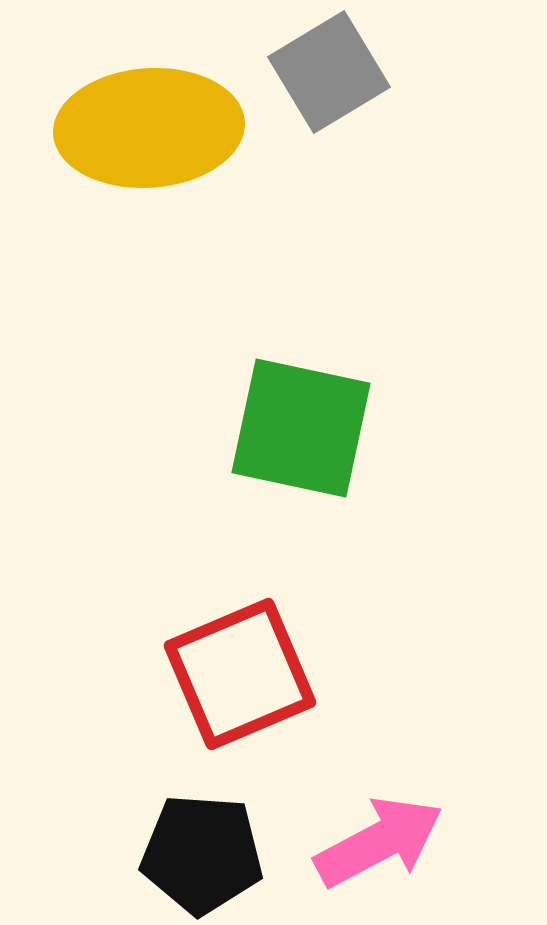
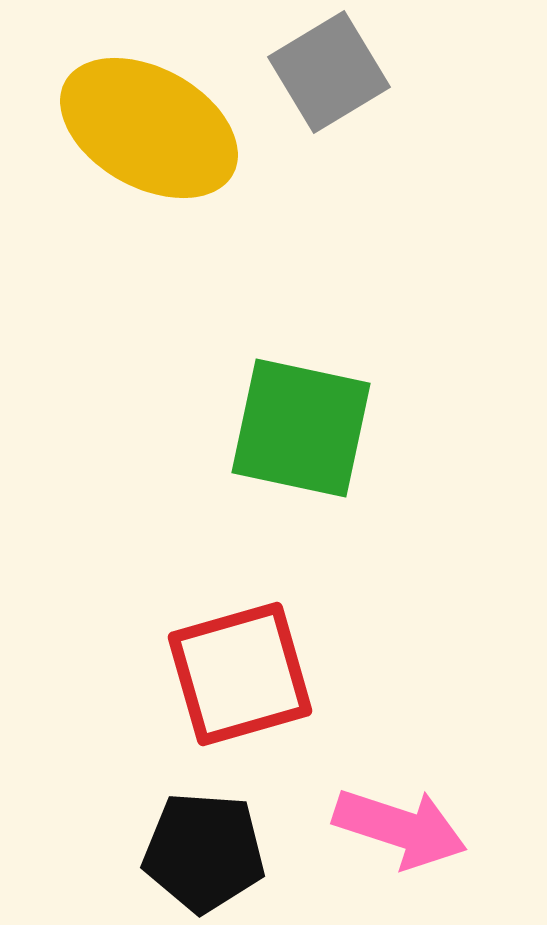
yellow ellipse: rotated 33 degrees clockwise
red square: rotated 7 degrees clockwise
pink arrow: moved 21 px right, 14 px up; rotated 46 degrees clockwise
black pentagon: moved 2 px right, 2 px up
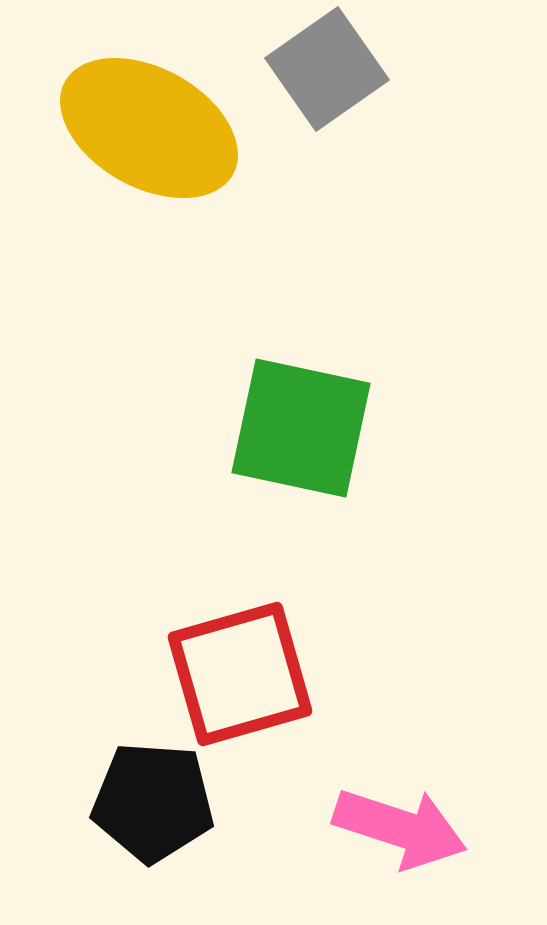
gray square: moved 2 px left, 3 px up; rotated 4 degrees counterclockwise
black pentagon: moved 51 px left, 50 px up
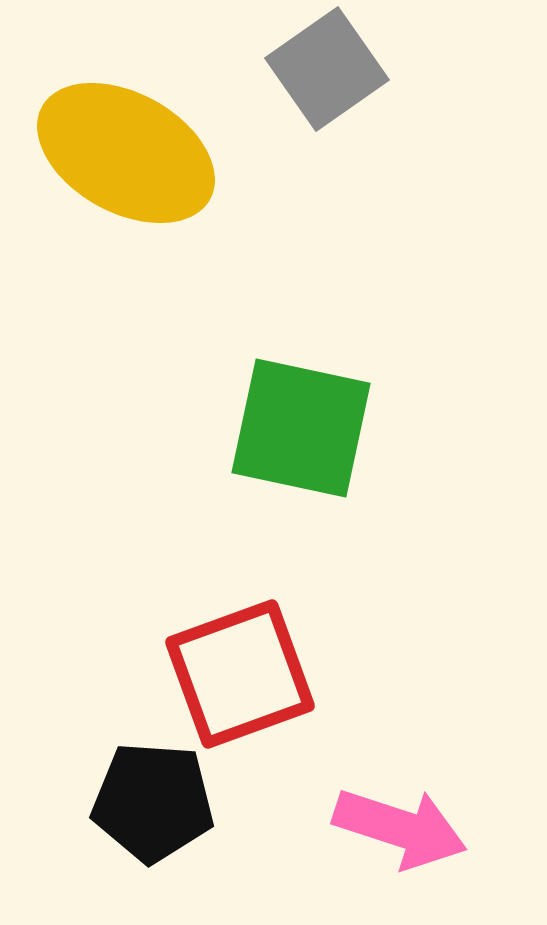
yellow ellipse: moved 23 px left, 25 px down
red square: rotated 4 degrees counterclockwise
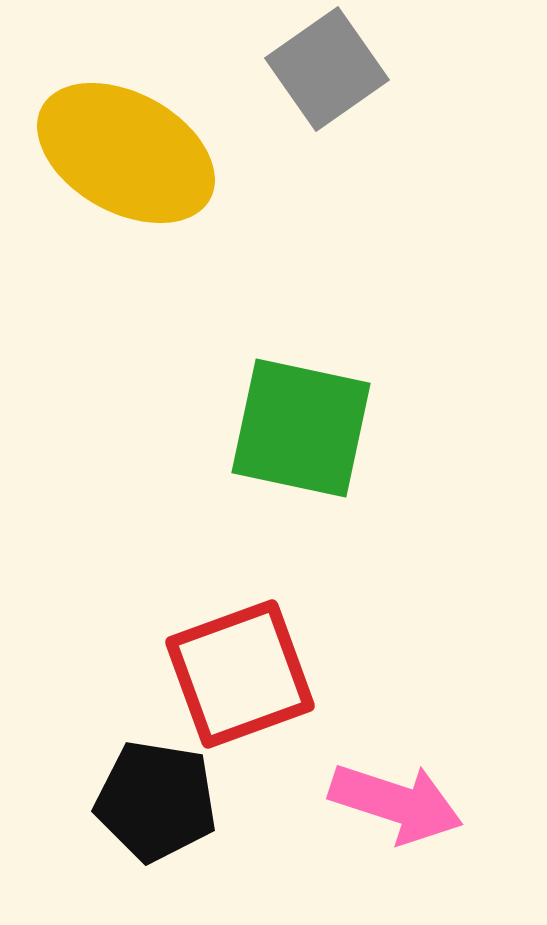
black pentagon: moved 3 px right, 1 px up; rotated 5 degrees clockwise
pink arrow: moved 4 px left, 25 px up
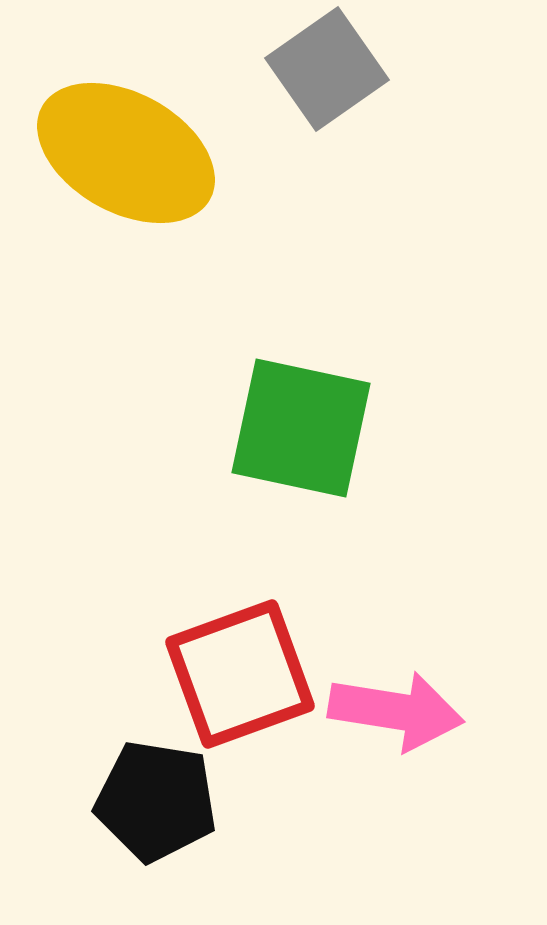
pink arrow: moved 92 px up; rotated 9 degrees counterclockwise
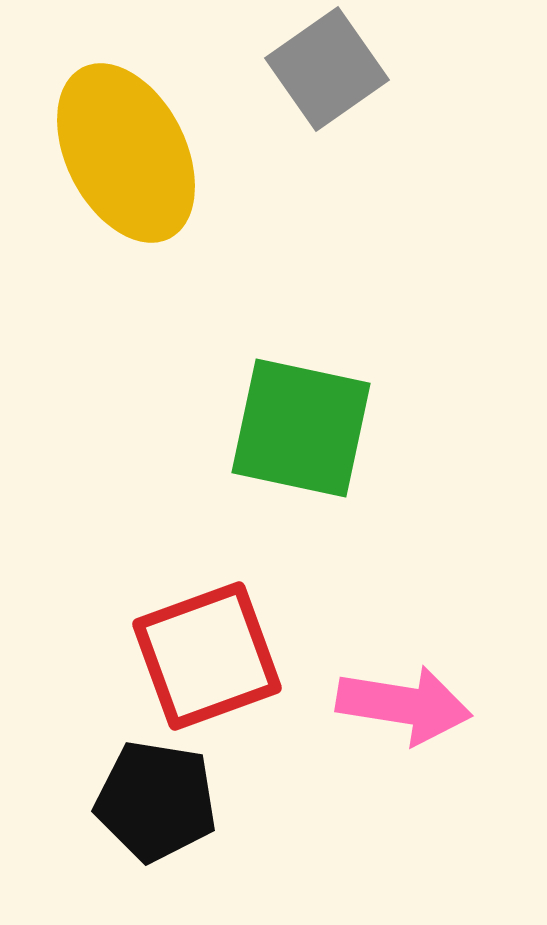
yellow ellipse: rotated 34 degrees clockwise
red square: moved 33 px left, 18 px up
pink arrow: moved 8 px right, 6 px up
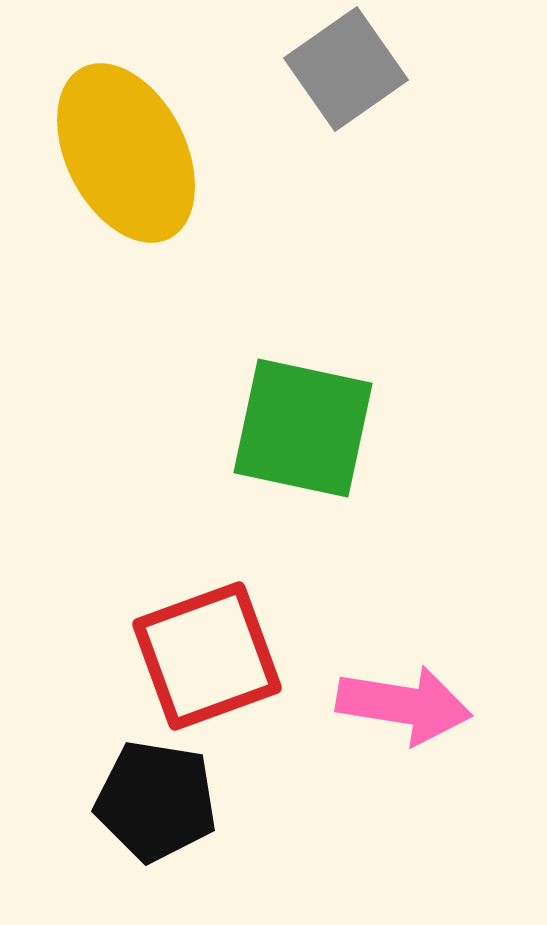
gray square: moved 19 px right
green square: moved 2 px right
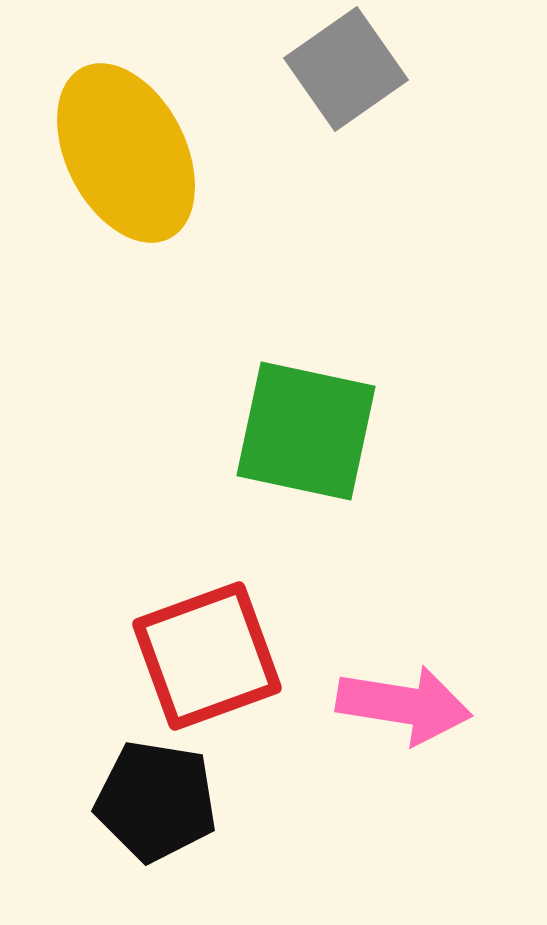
green square: moved 3 px right, 3 px down
